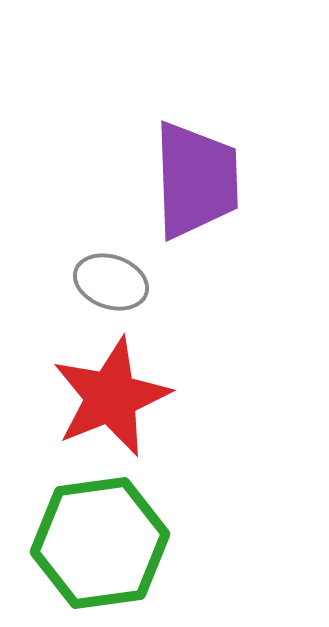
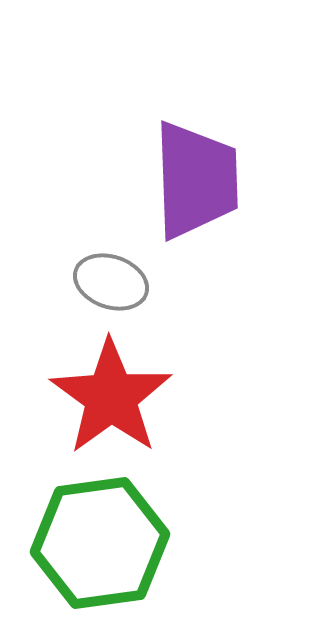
red star: rotated 14 degrees counterclockwise
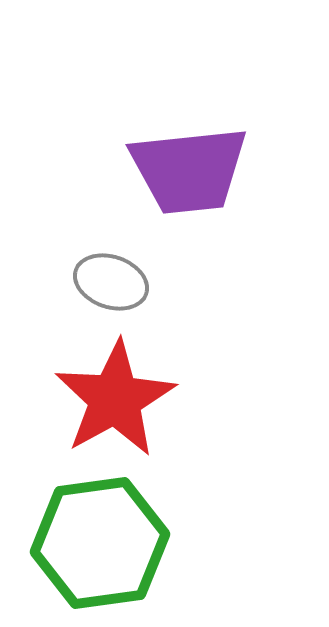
purple trapezoid: moved 7 px left, 10 px up; rotated 86 degrees clockwise
red star: moved 4 px right, 2 px down; rotated 7 degrees clockwise
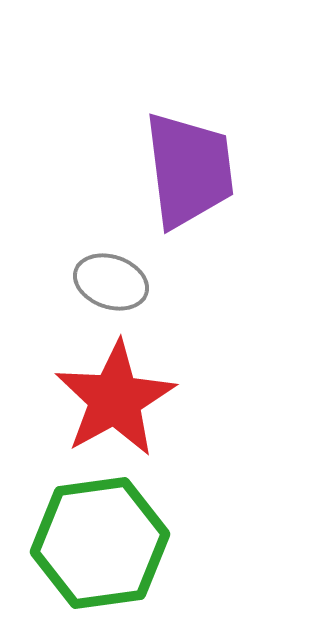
purple trapezoid: rotated 91 degrees counterclockwise
